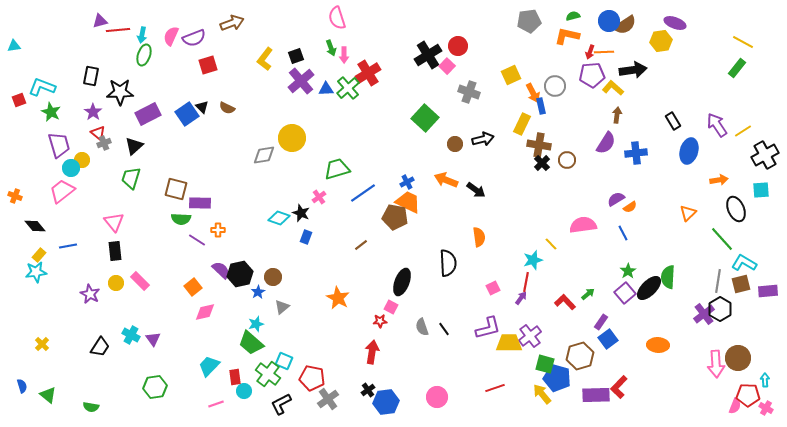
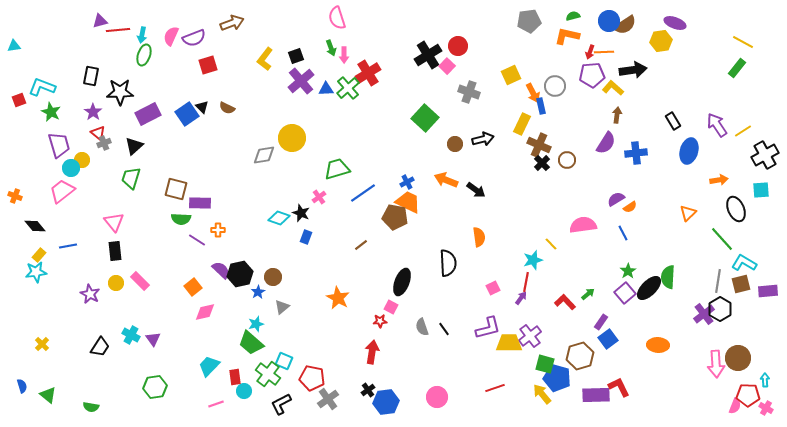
brown cross at (539, 145): rotated 15 degrees clockwise
red L-shape at (619, 387): rotated 110 degrees clockwise
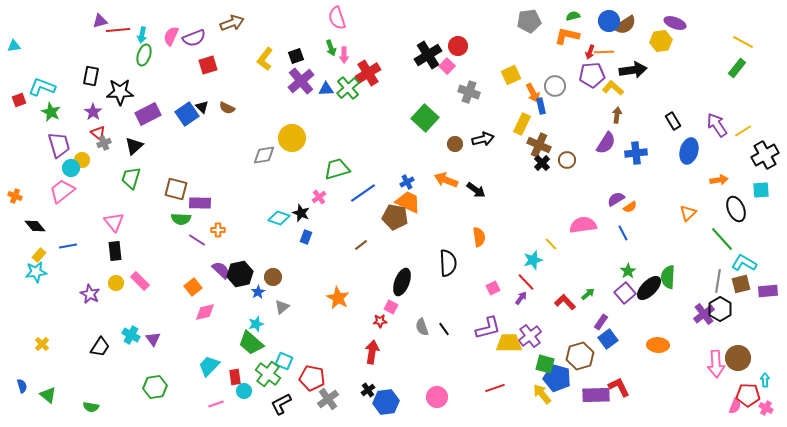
red line at (526, 282): rotated 54 degrees counterclockwise
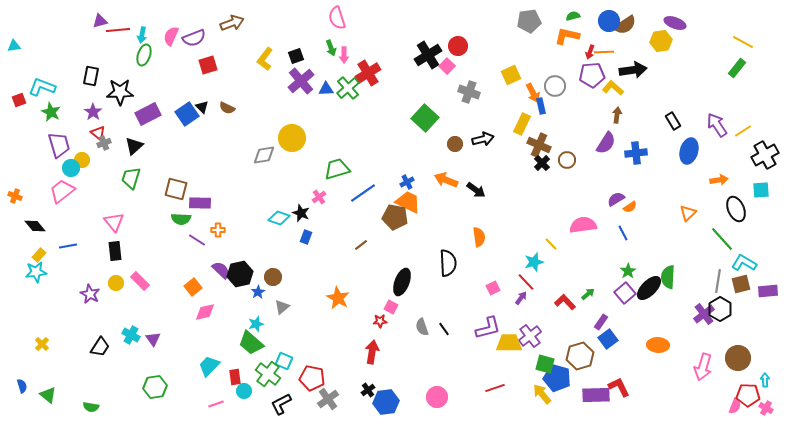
cyan star at (533, 260): moved 1 px right, 2 px down
pink arrow at (716, 364): moved 13 px left, 3 px down; rotated 20 degrees clockwise
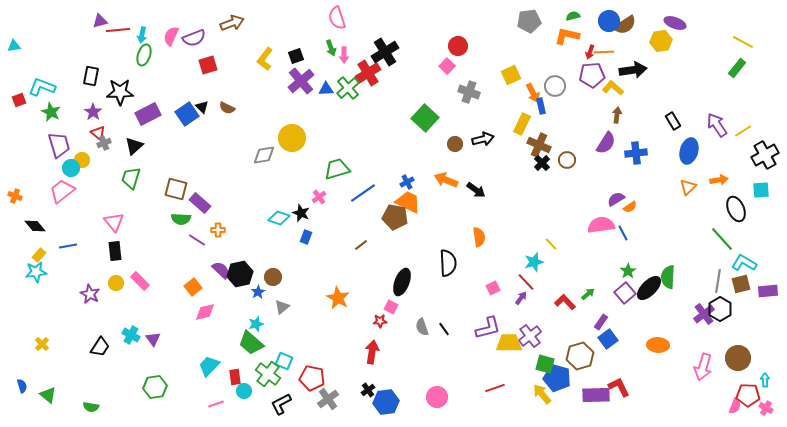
black cross at (428, 55): moved 43 px left, 3 px up
purple rectangle at (200, 203): rotated 40 degrees clockwise
orange triangle at (688, 213): moved 26 px up
pink semicircle at (583, 225): moved 18 px right
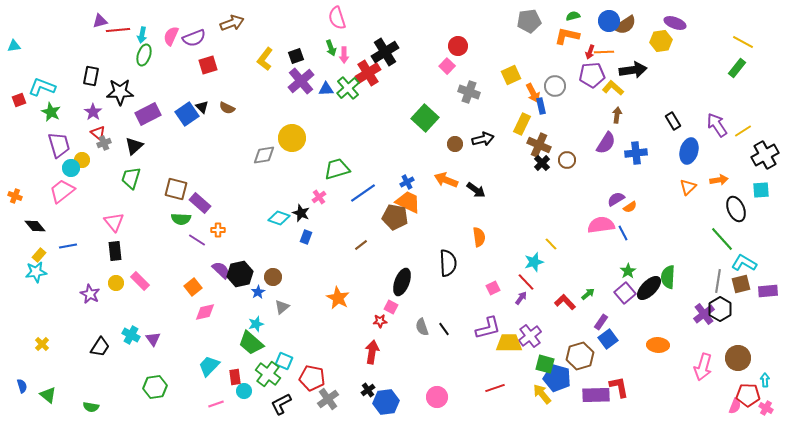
red L-shape at (619, 387): rotated 15 degrees clockwise
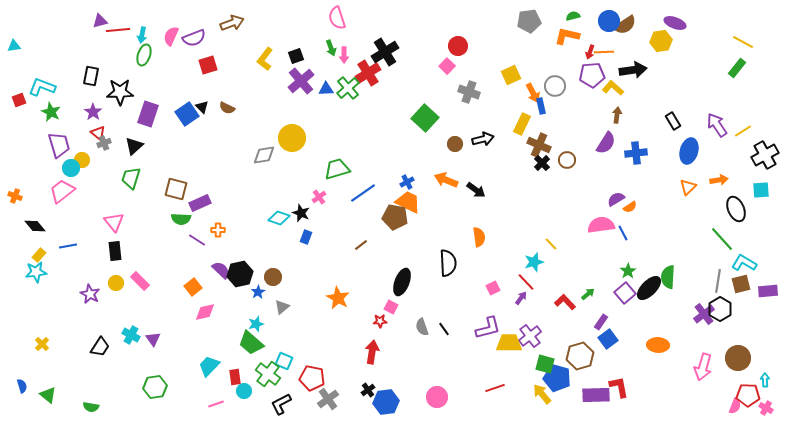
purple rectangle at (148, 114): rotated 45 degrees counterclockwise
purple rectangle at (200, 203): rotated 65 degrees counterclockwise
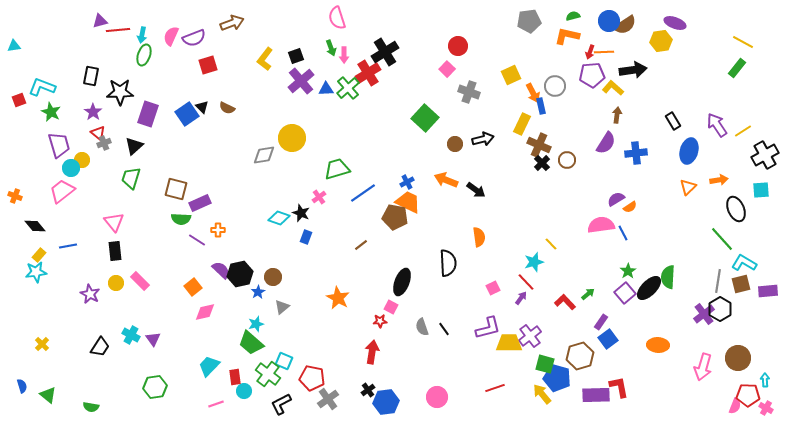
pink square at (447, 66): moved 3 px down
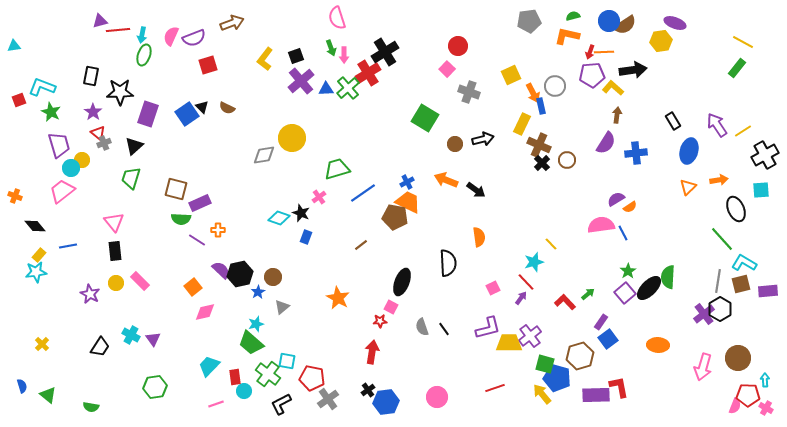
green square at (425, 118): rotated 12 degrees counterclockwise
cyan square at (284, 361): moved 3 px right; rotated 12 degrees counterclockwise
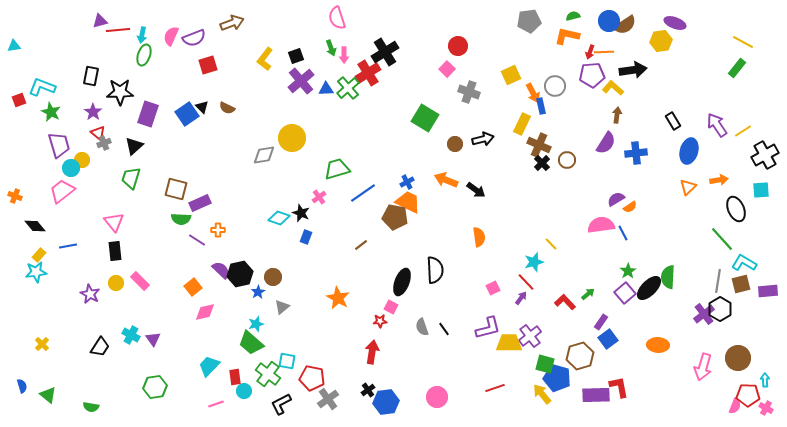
black semicircle at (448, 263): moved 13 px left, 7 px down
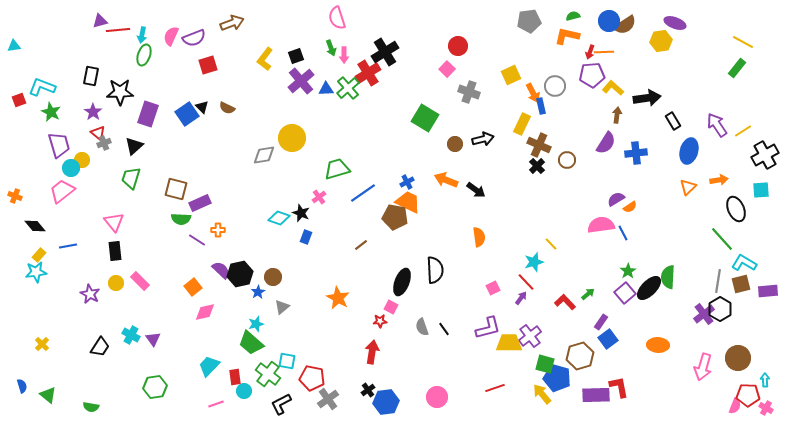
black arrow at (633, 70): moved 14 px right, 28 px down
black cross at (542, 163): moved 5 px left, 3 px down
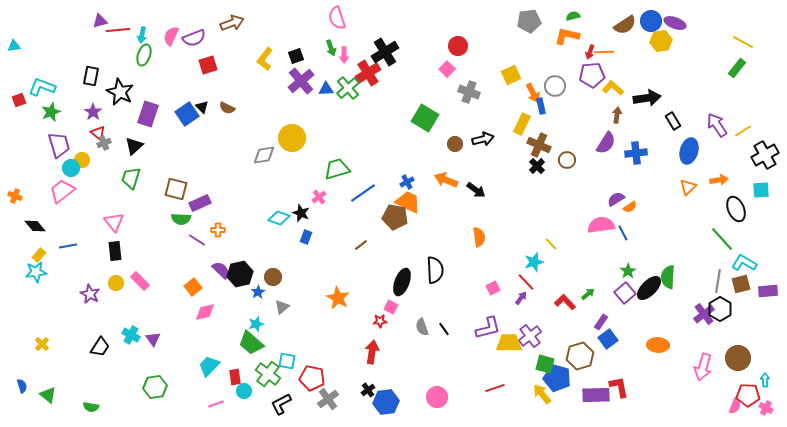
blue circle at (609, 21): moved 42 px right
black star at (120, 92): rotated 28 degrees clockwise
green star at (51, 112): rotated 24 degrees clockwise
